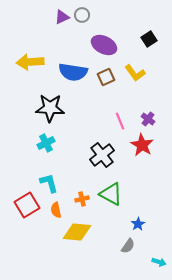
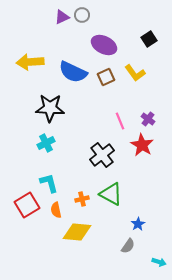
blue semicircle: rotated 16 degrees clockwise
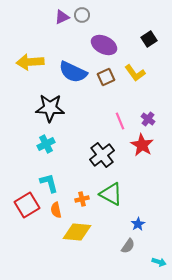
cyan cross: moved 1 px down
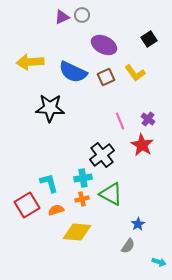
cyan cross: moved 37 px right, 34 px down; rotated 18 degrees clockwise
orange semicircle: rotated 84 degrees clockwise
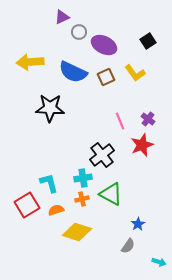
gray circle: moved 3 px left, 17 px down
black square: moved 1 px left, 2 px down
red star: rotated 20 degrees clockwise
yellow diamond: rotated 12 degrees clockwise
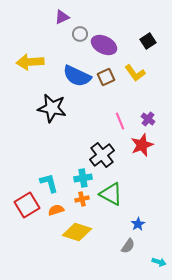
gray circle: moved 1 px right, 2 px down
blue semicircle: moved 4 px right, 4 px down
black star: moved 2 px right; rotated 8 degrees clockwise
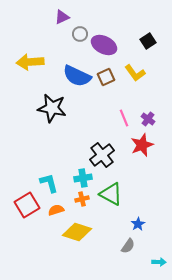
pink line: moved 4 px right, 3 px up
cyan arrow: rotated 16 degrees counterclockwise
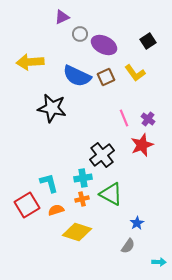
blue star: moved 1 px left, 1 px up
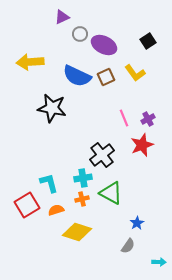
purple cross: rotated 24 degrees clockwise
green triangle: moved 1 px up
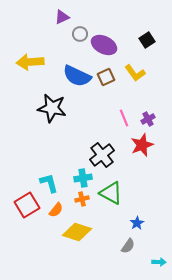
black square: moved 1 px left, 1 px up
orange semicircle: rotated 147 degrees clockwise
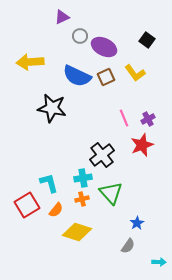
gray circle: moved 2 px down
black square: rotated 21 degrees counterclockwise
purple ellipse: moved 2 px down
green triangle: rotated 20 degrees clockwise
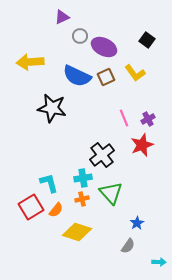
red square: moved 4 px right, 2 px down
